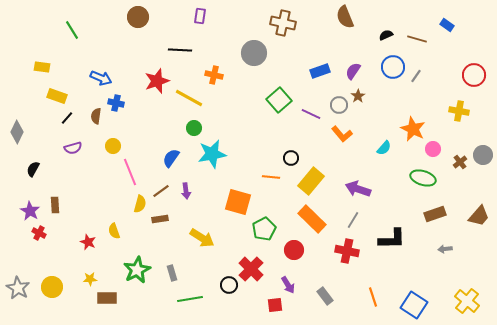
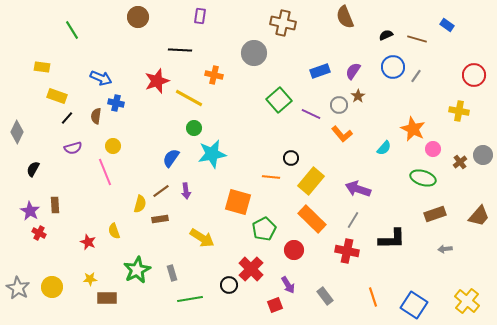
pink line at (130, 172): moved 25 px left
red square at (275, 305): rotated 14 degrees counterclockwise
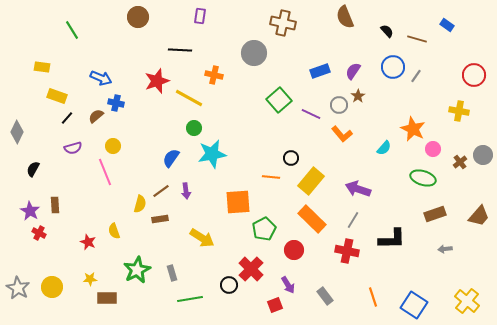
black semicircle at (386, 35): moved 1 px right, 4 px up; rotated 72 degrees clockwise
brown semicircle at (96, 116): rotated 42 degrees clockwise
orange square at (238, 202): rotated 20 degrees counterclockwise
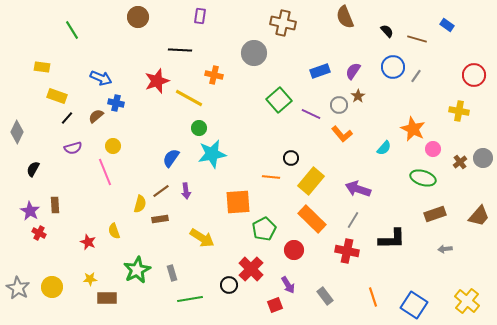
green circle at (194, 128): moved 5 px right
gray circle at (483, 155): moved 3 px down
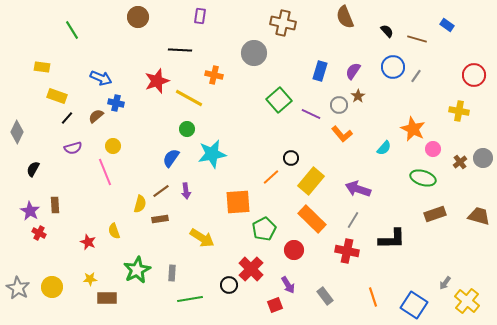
blue rectangle at (320, 71): rotated 54 degrees counterclockwise
green circle at (199, 128): moved 12 px left, 1 px down
orange line at (271, 177): rotated 48 degrees counterclockwise
brown trapezoid at (479, 216): rotated 115 degrees counterclockwise
gray arrow at (445, 249): moved 34 px down; rotated 48 degrees counterclockwise
gray rectangle at (172, 273): rotated 21 degrees clockwise
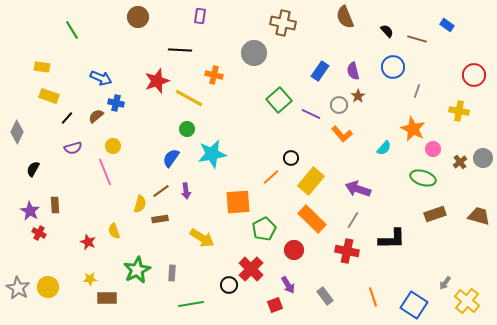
blue rectangle at (320, 71): rotated 18 degrees clockwise
purple semicircle at (353, 71): rotated 48 degrees counterclockwise
gray line at (416, 76): moved 1 px right, 15 px down; rotated 16 degrees counterclockwise
yellow rectangle at (57, 96): moved 8 px left
yellow circle at (52, 287): moved 4 px left
green line at (190, 299): moved 1 px right, 5 px down
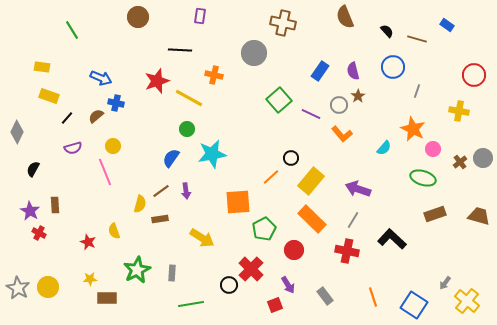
black L-shape at (392, 239): rotated 136 degrees counterclockwise
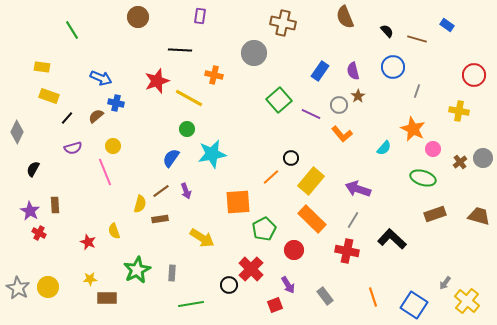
purple arrow at (186, 191): rotated 14 degrees counterclockwise
